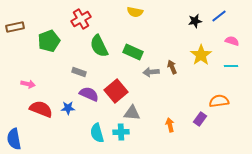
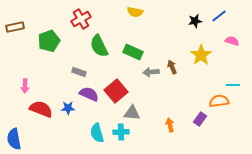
cyan line: moved 2 px right, 19 px down
pink arrow: moved 3 px left, 2 px down; rotated 80 degrees clockwise
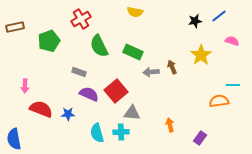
blue star: moved 6 px down
purple rectangle: moved 19 px down
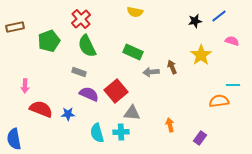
red cross: rotated 12 degrees counterclockwise
green semicircle: moved 12 px left
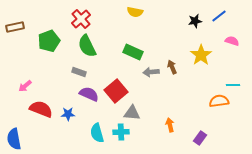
pink arrow: rotated 48 degrees clockwise
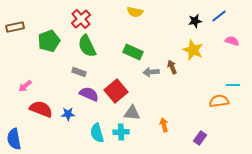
yellow star: moved 8 px left, 5 px up; rotated 15 degrees counterclockwise
orange arrow: moved 6 px left
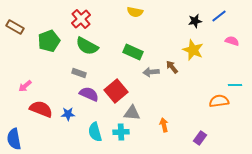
brown rectangle: rotated 42 degrees clockwise
green semicircle: rotated 35 degrees counterclockwise
brown arrow: rotated 16 degrees counterclockwise
gray rectangle: moved 1 px down
cyan line: moved 2 px right
cyan semicircle: moved 2 px left, 1 px up
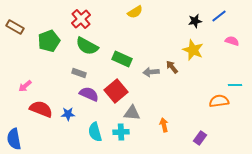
yellow semicircle: rotated 42 degrees counterclockwise
green rectangle: moved 11 px left, 7 px down
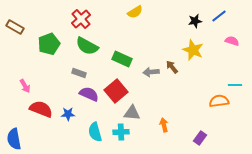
green pentagon: moved 3 px down
pink arrow: rotated 80 degrees counterclockwise
